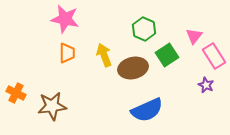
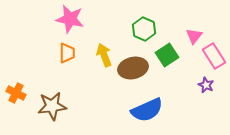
pink star: moved 5 px right
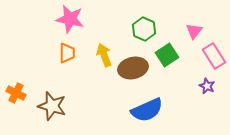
pink triangle: moved 5 px up
purple star: moved 1 px right, 1 px down
brown star: rotated 24 degrees clockwise
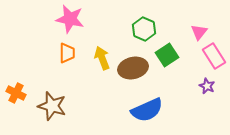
pink triangle: moved 5 px right, 1 px down
yellow arrow: moved 2 px left, 3 px down
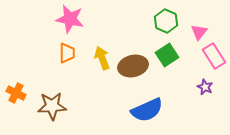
green hexagon: moved 22 px right, 8 px up
brown ellipse: moved 2 px up
purple star: moved 2 px left, 1 px down
brown star: rotated 20 degrees counterclockwise
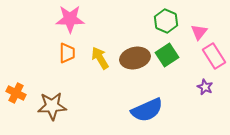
pink star: rotated 12 degrees counterclockwise
yellow arrow: moved 2 px left; rotated 10 degrees counterclockwise
brown ellipse: moved 2 px right, 8 px up
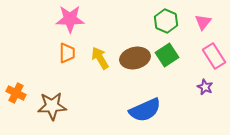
pink triangle: moved 4 px right, 10 px up
blue semicircle: moved 2 px left
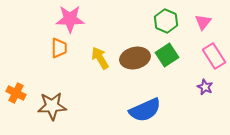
orange trapezoid: moved 8 px left, 5 px up
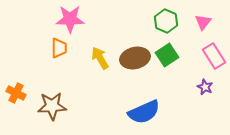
blue semicircle: moved 1 px left, 2 px down
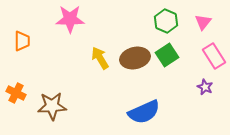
orange trapezoid: moved 37 px left, 7 px up
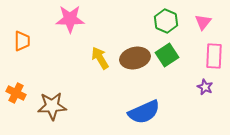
pink rectangle: rotated 35 degrees clockwise
